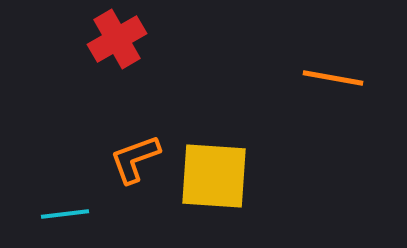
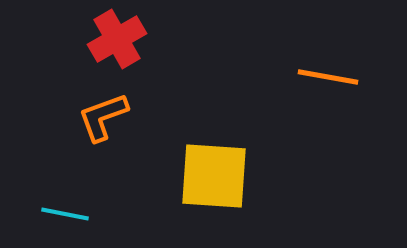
orange line: moved 5 px left, 1 px up
orange L-shape: moved 32 px left, 42 px up
cyan line: rotated 18 degrees clockwise
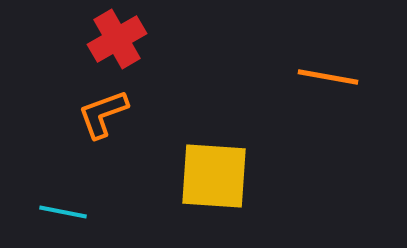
orange L-shape: moved 3 px up
cyan line: moved 2 px left, 2 px up
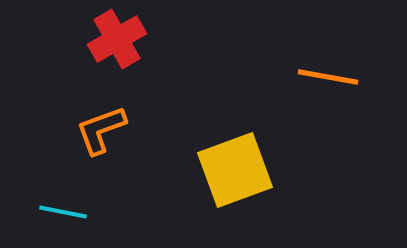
orange L-shape: moved 2 px left, 16 px down
yellow square: moved 21 px right, 6 px up; rotated 24 degrees counterclockwise
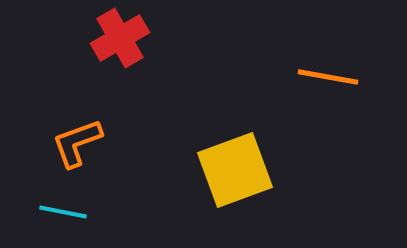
red cross: moved 3 px right, 1 px up
orange L-shape: moved 24 px left, 13 px down
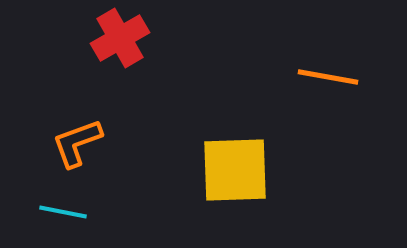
yellow square: rotated 18 degrees clockwise
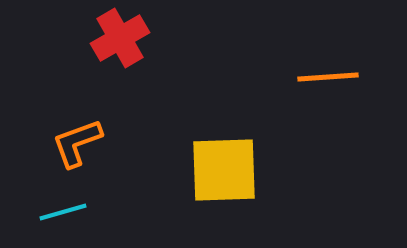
orange line: rotated 14 degrees counterclockwise
yellow square: moved 11 px left
cyan line: rotated 27 degrees counterclockwise
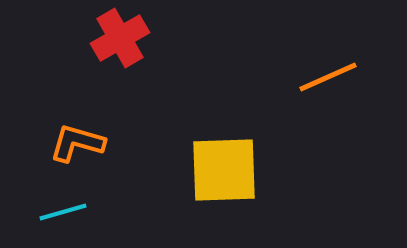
orange line: rotated 20 degrees counterclockwise
orange L-shape: rotated 36 degrees clockwise
